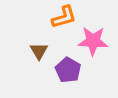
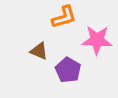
pink star: moved 4 px right, 1 px up
brown triangle: rotated 36 degrees counterclockwise
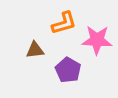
orange L-shape: moved 6 px down
brown triangle: moved 4 px left, 1 px up; rotated 30 degrees counterclockwise
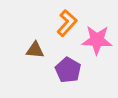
orange L-shape: moved 3 px right; rotated 32 degrees counterclockwise
brown triangle: rotated 12 degrees clockwise
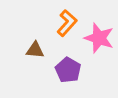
pink star: moved 2 px right, 2 px up; rotated 16 degrees clockwise
